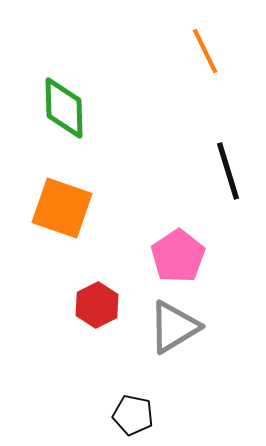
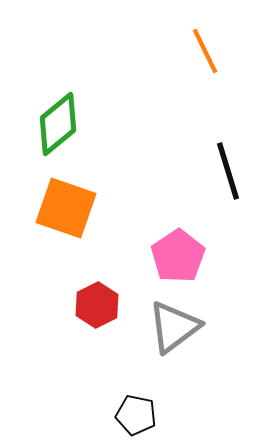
green diamond: moved 6 px left, 16 px down; rotated 52 degrees clockwise
orange square: moved 4 px right
gray triangle: rotated 6 degrees counterclockwise
black pentagon: moved 3 px right
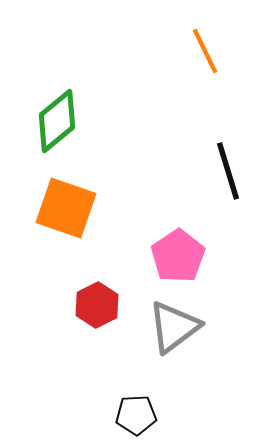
green diamond: moved 1 px left, 3 px up
black pentagon: rotated 15 degrees counterclockwise
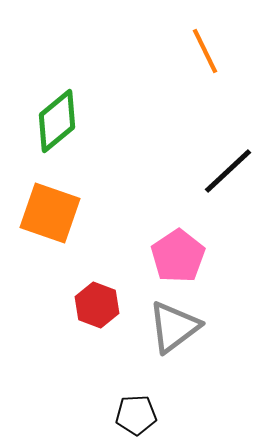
black line: rotated 64 degrees clockwise
orange square: moved 16 px left, 5 px down
red hexagon: rotated 12 degrees counterclockwise
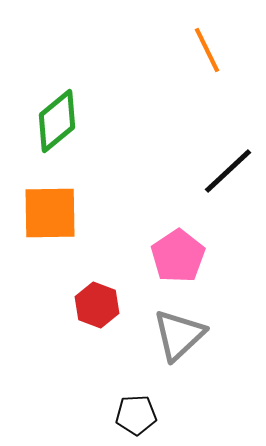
orange line: moved 2 px right, 1 px up
orange square: rotated 20 degrees counterclockwise
gray triangle: moved 5 px right, 8 px down; rotated 6 degrees counterclockwise
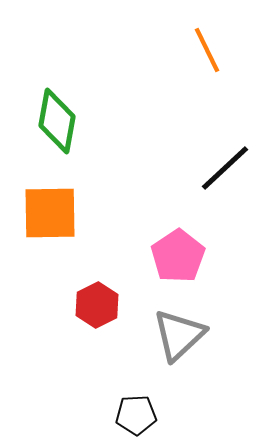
green diamond: rotated 40 degrees counterclockwise
black line: moved 3 px left, 3 px up
red hexagon: rotated 12 degrees clockwise
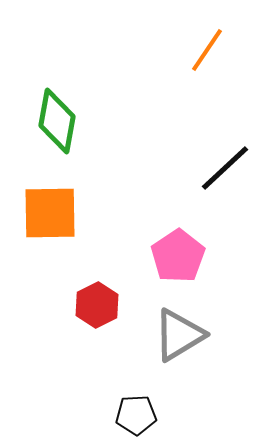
orange line: rotated 60 degrees clockwise
gray triangle: rotated 12 degrees clockwise
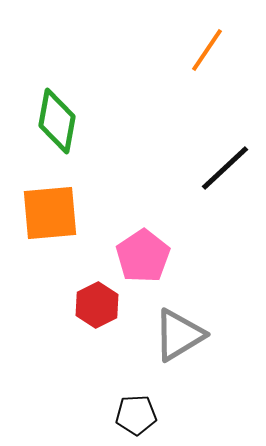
orange square: rotated 4 degrees counterclockwise
pink pentagon: moved 35 px left
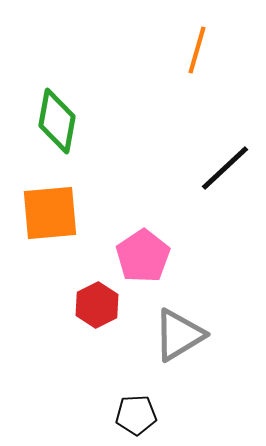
orange line: moved 10 px left; rotated 18 degrees counterclockwise
